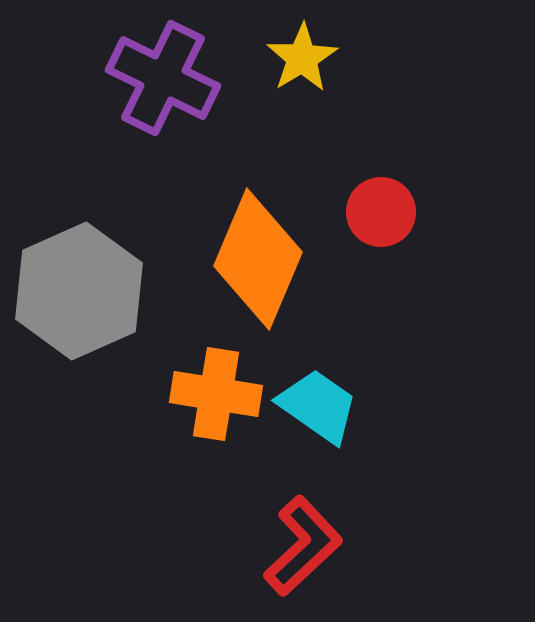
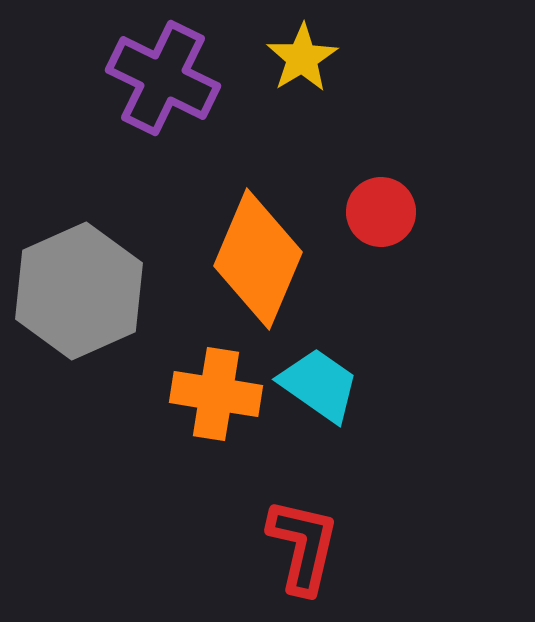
cyan trapezoid: moved 1 px right, 21 px up
red L-shape: rotated 34 degrees counterclockwise
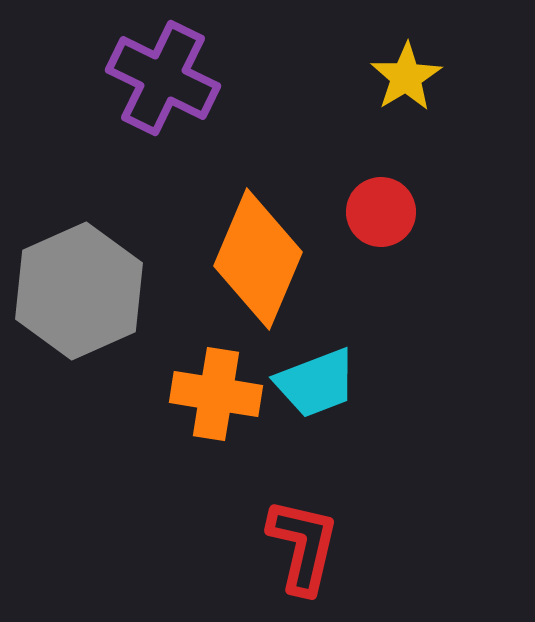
yellow star: moved 104 px right, 19 px down
cyan trapezoid: moved 3 px left, 2 px up; rotated 124 degrees clockwise
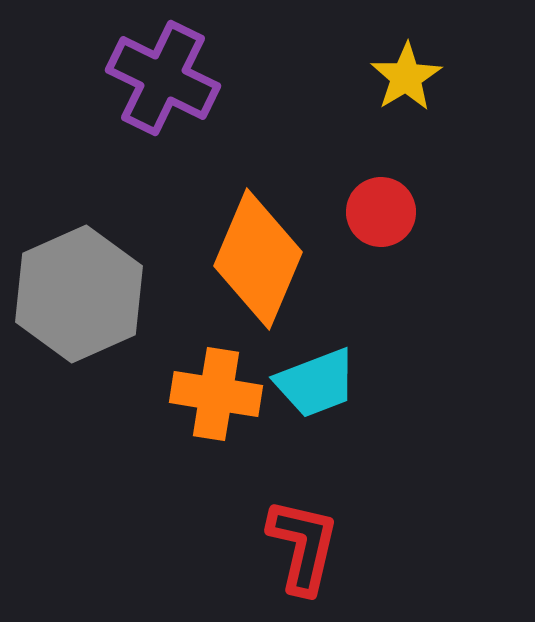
gray hexagon: moved 3 px down
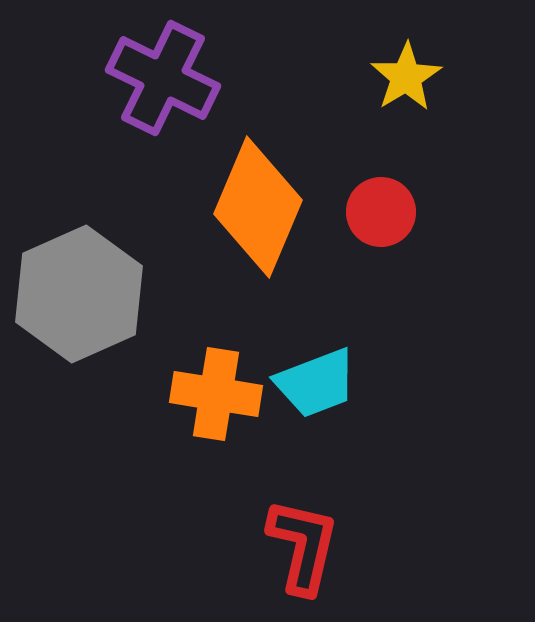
orange diamond: moved 52 px up
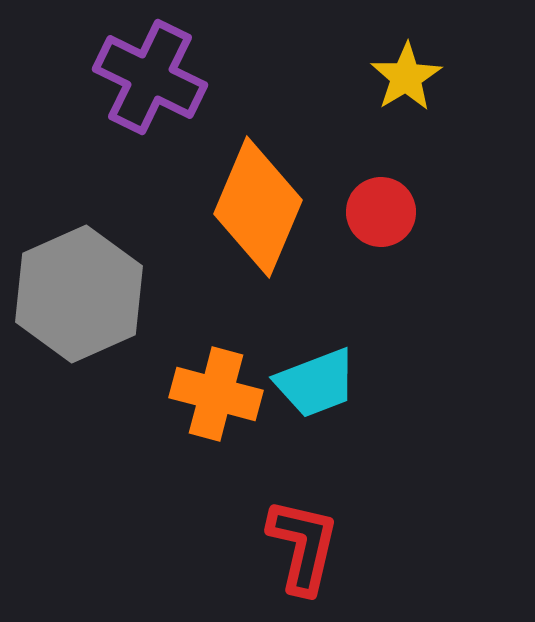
purple cross: moved 13 px left, 1 px up
orange cross: rotated 6 degrees clockwise
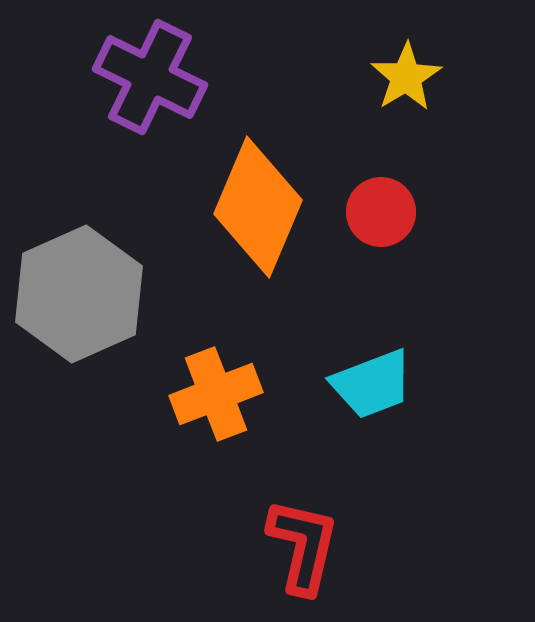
cyan trapezoid: moved 56 px right, 1 px down
orange cross: rotated 36 degrees counterclockwise
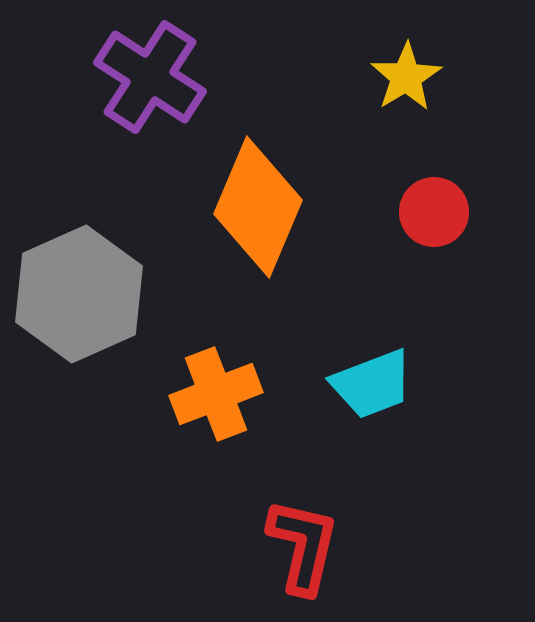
purple cross: rotated 7 degrees clockwise
red circle: moved 53 px right
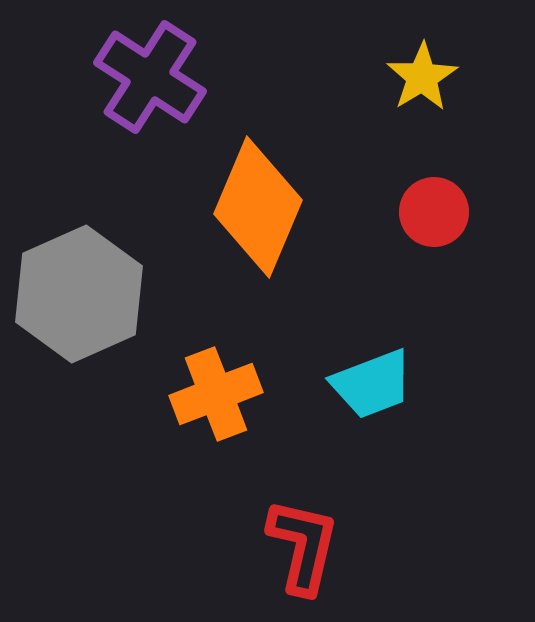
yellow star: moved 16 px right
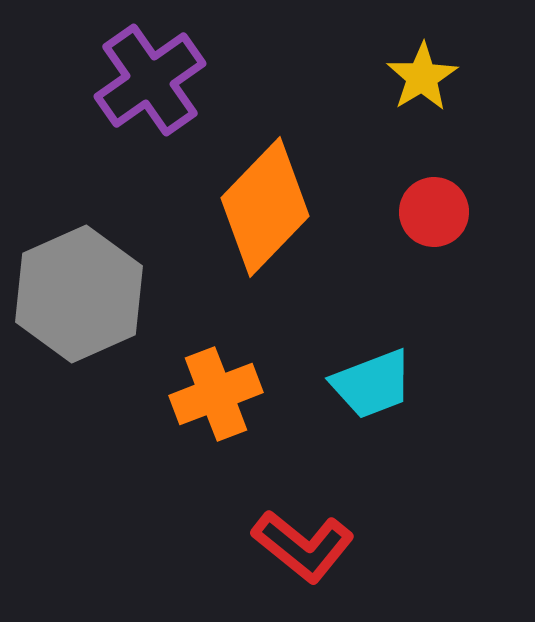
purple cross: moved 3 px down; rotated 22 degrees clockwise
orange diamond: moved 7 px right; rotated 21 degrees clockwise
red L-shape: rotated 116 degrees clockwise
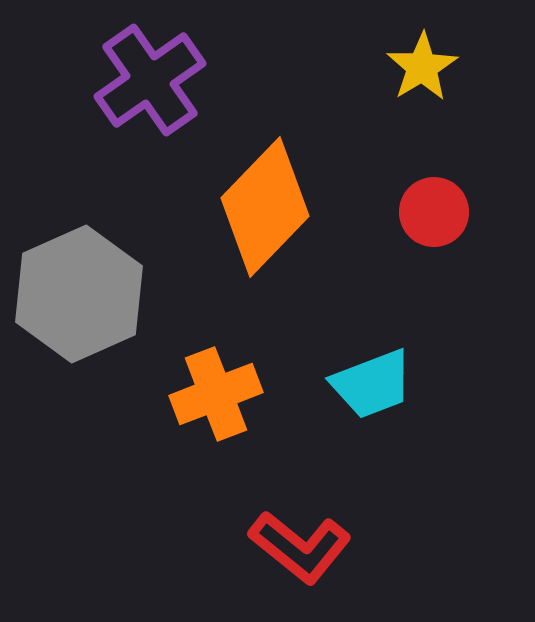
yellow star: moved 10 px up
red L-shape: moved 3 px left, 1 px down
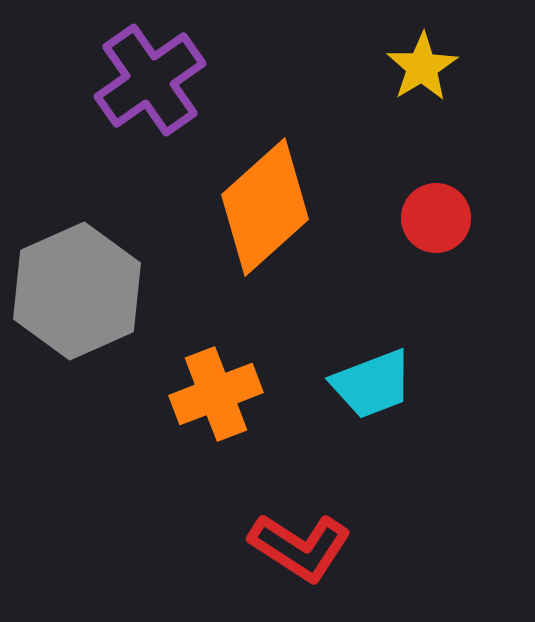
orange diamond: rotated 4 degrees clockwise
red circle: moved 2 px right, 6 px down
gray hexagon: moved 2 px left, 3 px up
red L-shape: rotated 6 degrees counterclockwise
